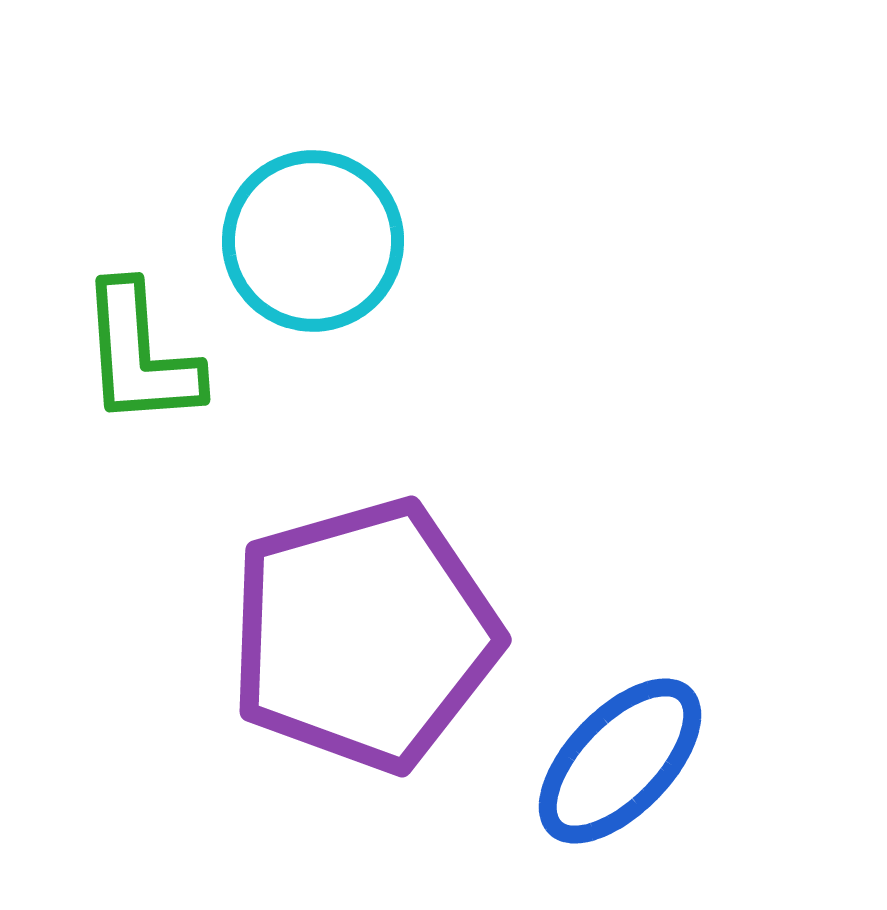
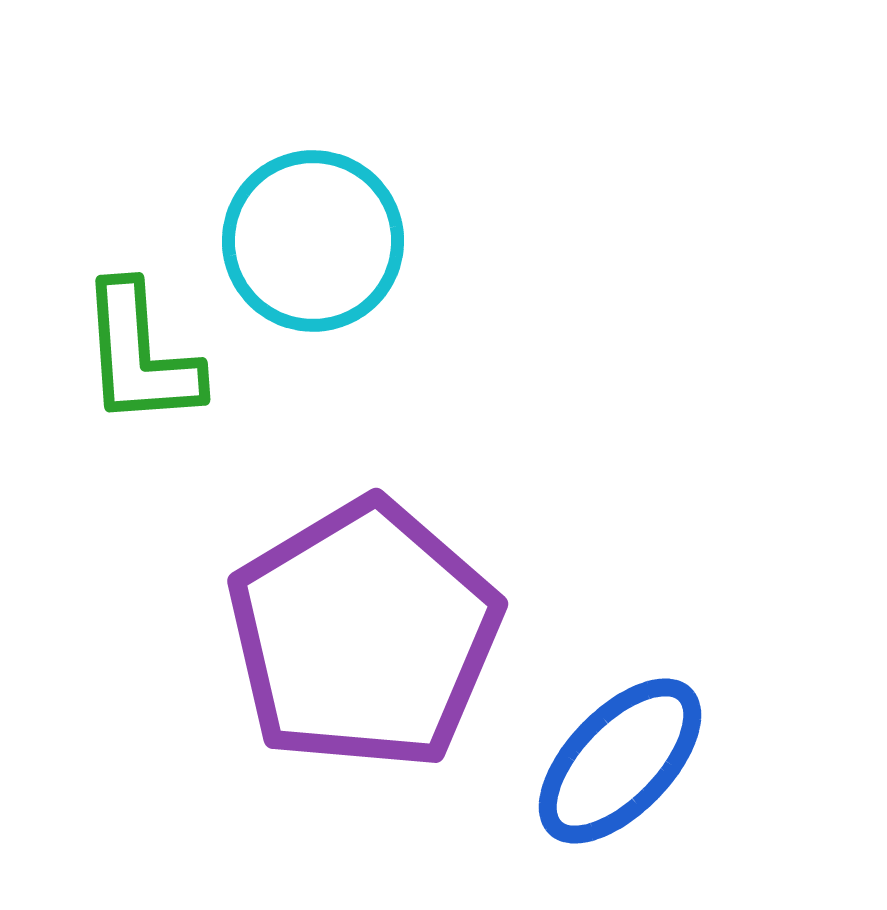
purple pentagon: rotated 15 degrees counterclockwise
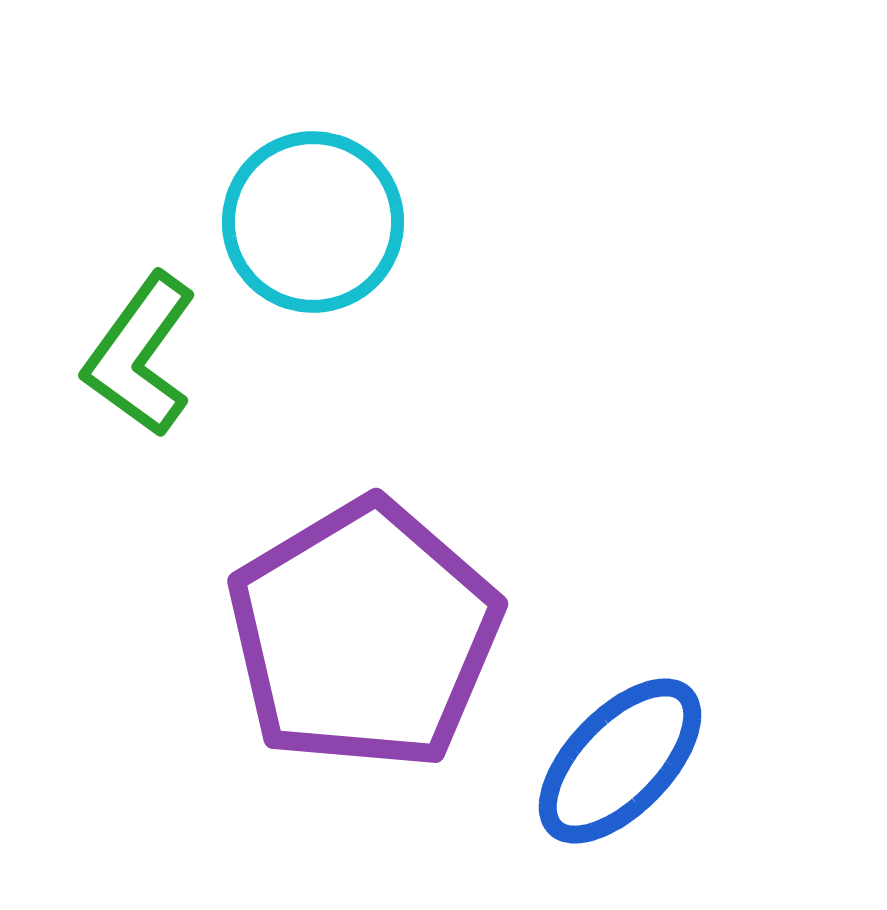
cyan circle: moved 19 px up
green L-shape: rotated 40 degrees clockwise
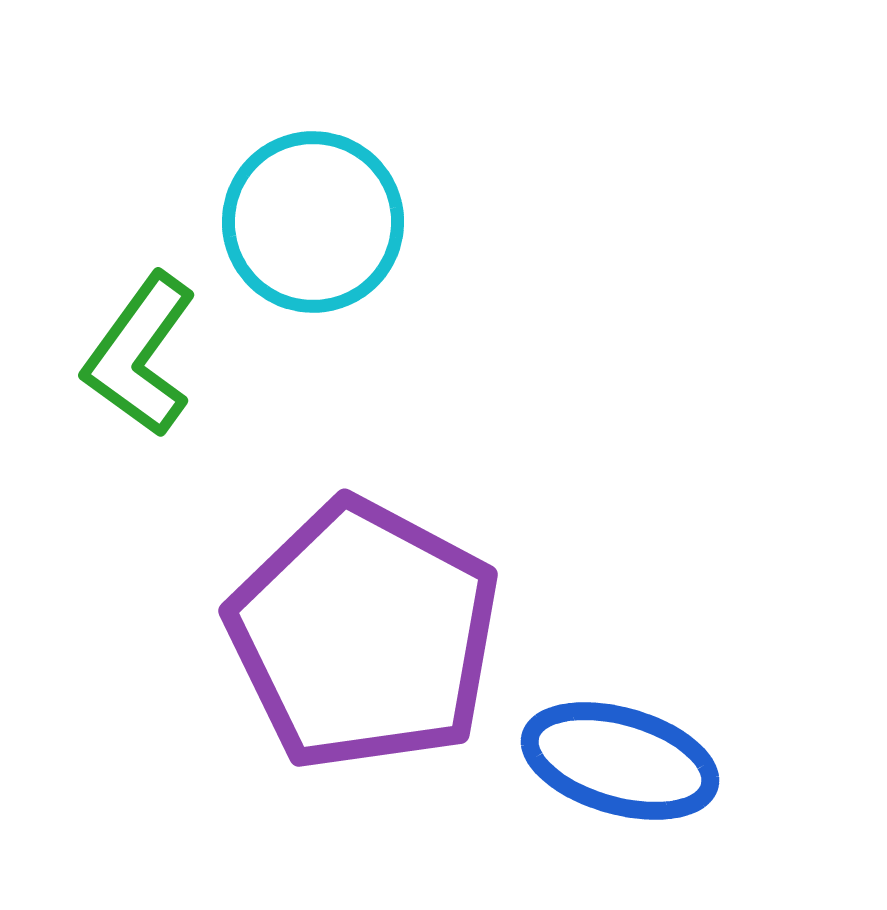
purple pentagon: rotated 13 degrees counterclockwise
blue ellipse: rotated 62 degrees clockwise
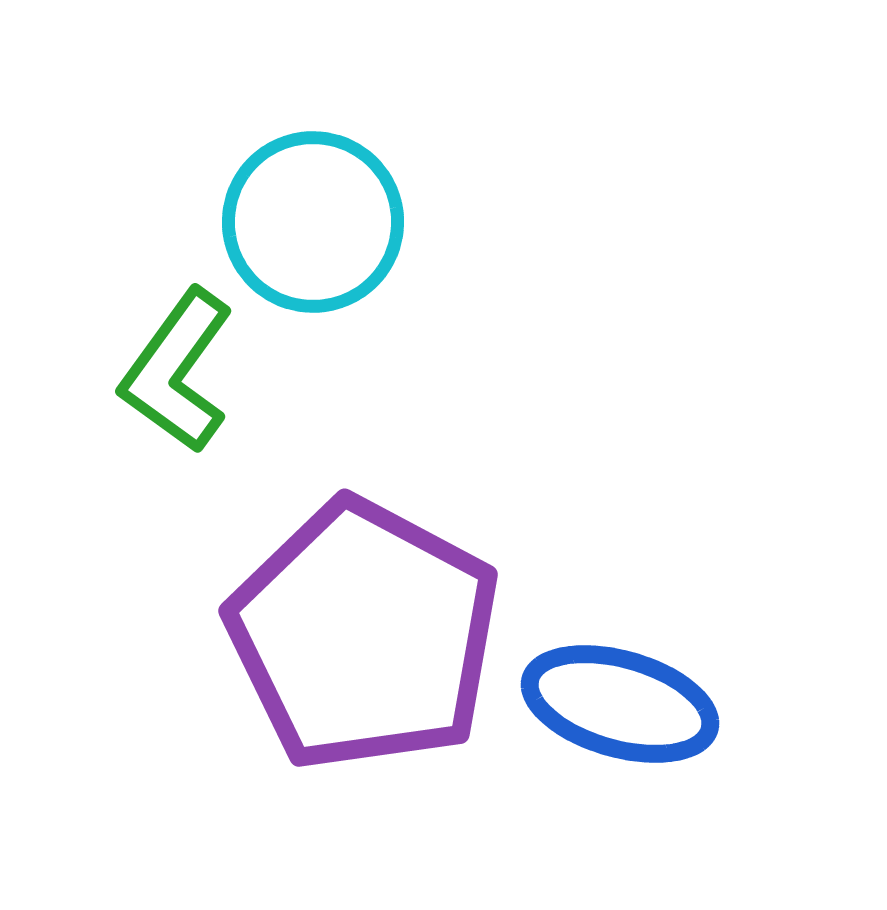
green L-shape: moved 37 px right, 16 px down
blue ellipse: moved 57 px up
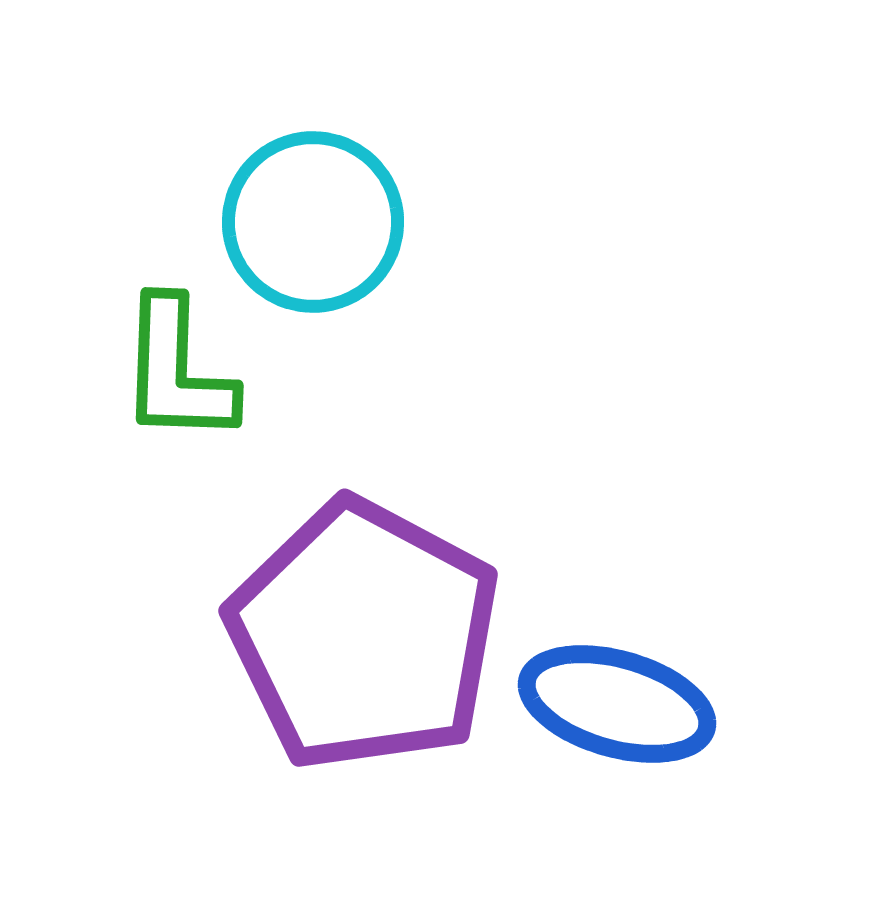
green L-shape: rotated 34 degrees counterclockwise
blue ellipse: moved 3 px left
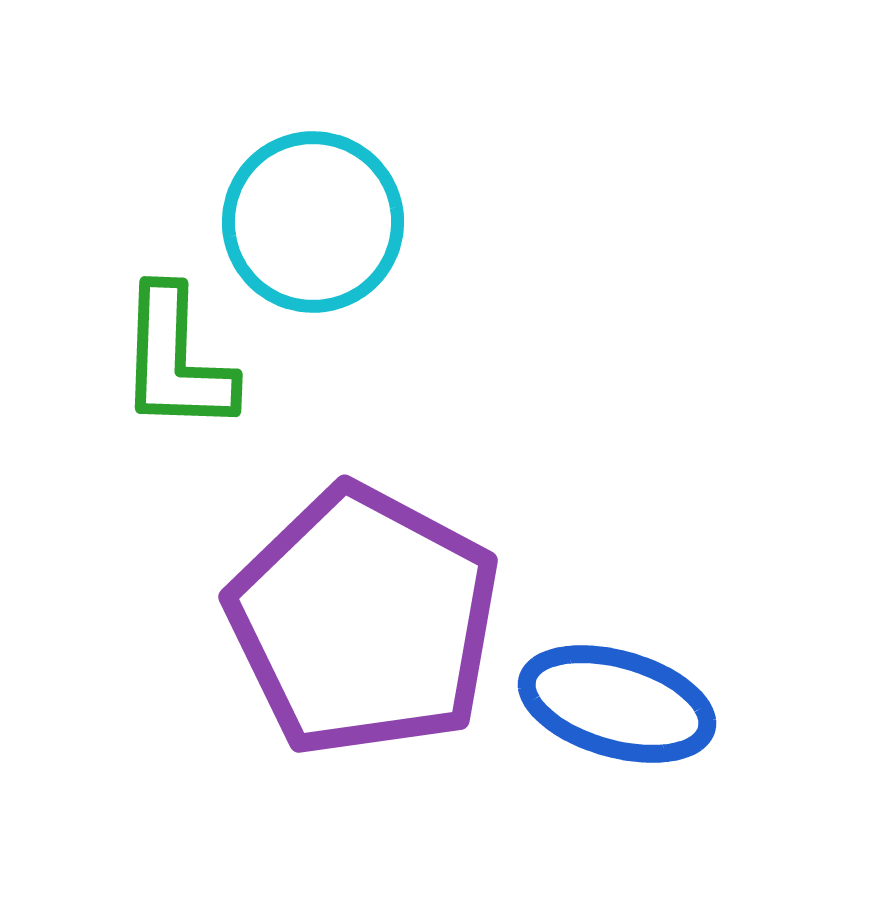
green L-shape: moved 1 px left, 11 px up
purple pentagon: moved 14 px up
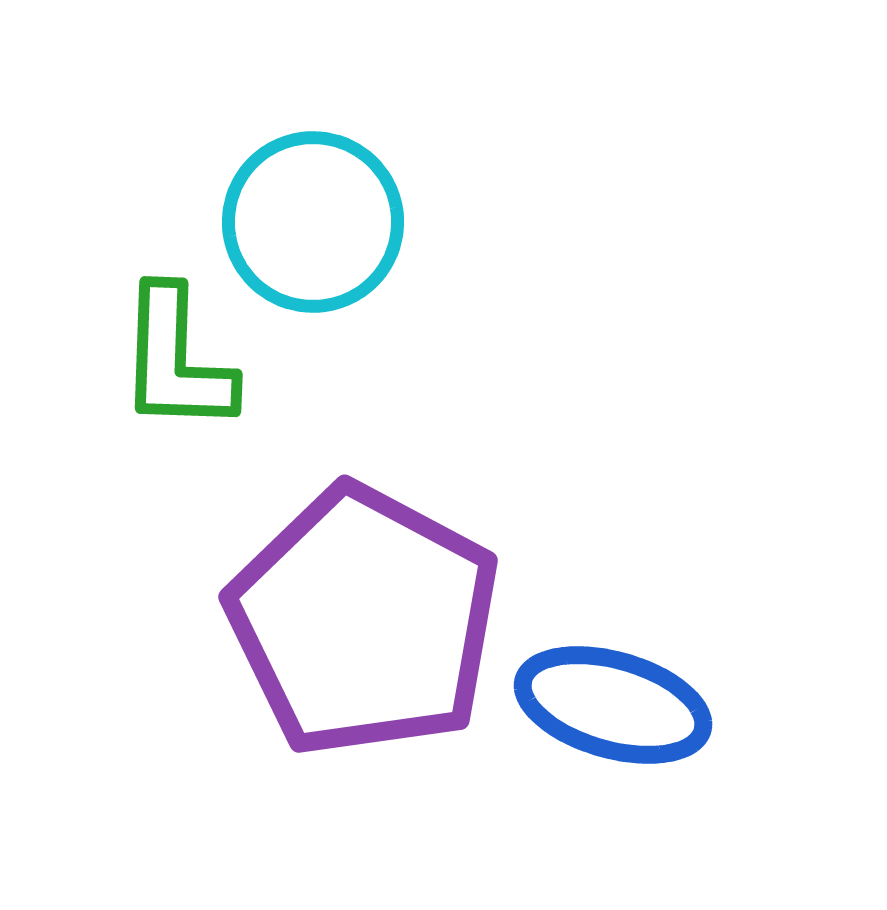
blue ellipse: moved 4 px left, 1 px down
